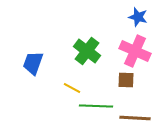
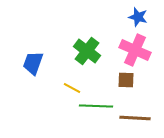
pink cross: moved 1 px up
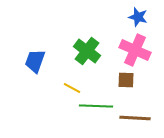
blue trapezoid: moved 2 px right, 2 px up
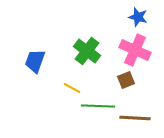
brown square: rotated 24 degrees counterclockwise
green line: moved 2 px right
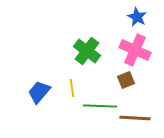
blue star: moved 1 px left; rotated 12 degrees clockwise
blue trapezoid: moved 4 px right, 31 px down; rotated 20 degrees clockwise
yellow line: rotated 54 degrees clockwise
green line: moved 2 px right
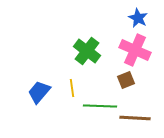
blue star: moved 1 px right, 1 px down
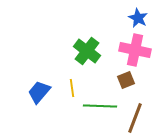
pink cross: rotated 12 degrees counterclockwise
brown line: rotated 72 degrees counterclockwise
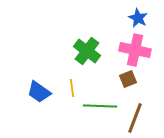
brown square: moved 2 px right, 1 px up
blue trapezoid: rotated 95 degrees counterclockwise
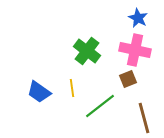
green line: rotated 40 degrees counterclockwise
brown line: moved 9 px right; rotated 36 degrees counterclockwise
